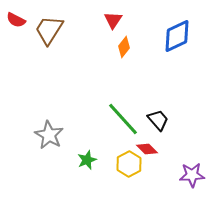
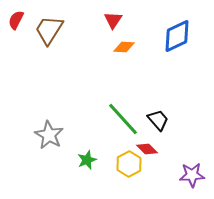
red semicircle: rotated 90 degrees clockwise
orange diamond: rotated 55 degrees clockwise
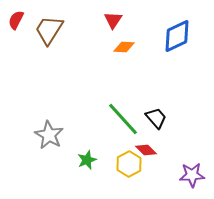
black trapezoid: moved 2 px left, 2 px up
red diamond: moved 1 px left, 1 px down
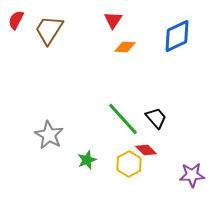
orange diamond: moved 1 px right
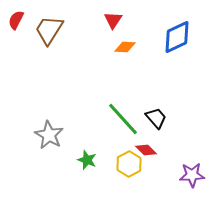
blue diamond: moved 1 px down
green star: rotated 30 degrees counterclockwise
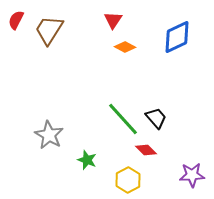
orange diamond: rotated 25 degrees clockwise
yellow hexagon: moved 1 px left, 16 px down
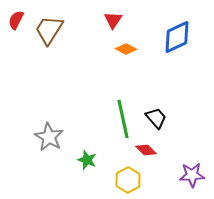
orange diamond: moved 1 px right, 2 px down
green line: rotated 30 degrees clockwise
gray star: moved 2 px down
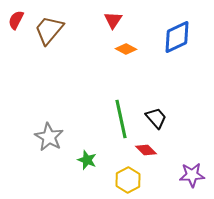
brown trapezoid: rotated 8 degrees clockwise
green line: moved 2 px left
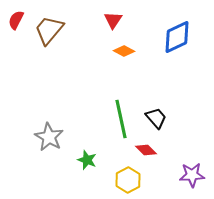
orange diamond: moved 2 px left, 2 px down
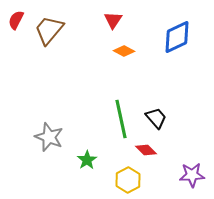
gray star: rotated 8 degrees counterclockwise
green star: rotated 18 degrees clockwise
